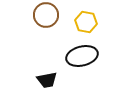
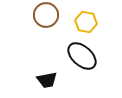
black ellipse: rotated 56 degrees clockwise
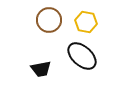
brown circle: moved 3 px right, 5 px down
black trapezoid: moved 6 px left, 11 px up
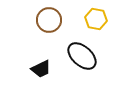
yellow hexagon: moved 10 px right, 3 px up
black trapezoid: rotated 15 degrees counterclockwise
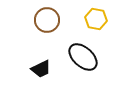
brown circle: moved 2 px left
black ellipse: moved 1 px right, 1 px down
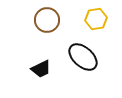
yellow hexagon: rotated 20 degrees counterclockwise
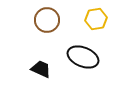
black ellipse: rotated 20 degrees counterclockwise
black trapezoid: rotated 130 degrees counterclockwise
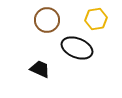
black ellipse: moved 6 px left, 9 px up
black trapezoid: moved 1 px left
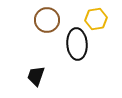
black ellipse: moved 4 px up; rotated 64 degrees clockwise
black trapezoid: moved 4 px left, 7 px down; rotated 95 degrees counterclockwise
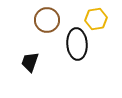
black trapezoid: moved 6 px left, 14 px up
